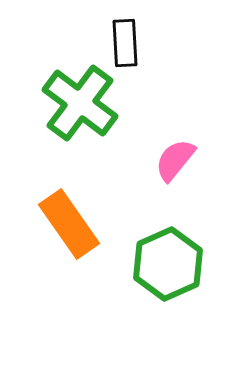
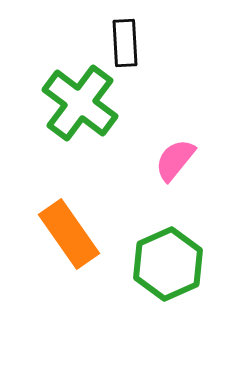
orange rectangle: moved 10 px down
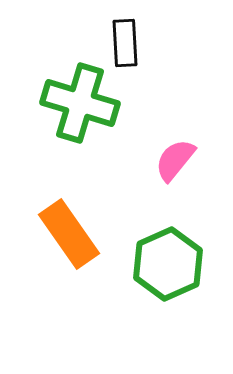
green cross: rotated 20 degrees counterclockwise
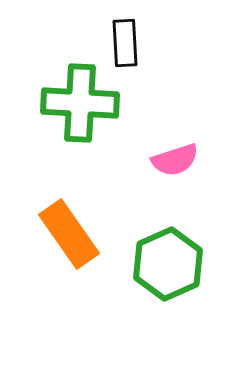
green cross: rotated 14 degrees counterclockwise
pink semicircle: rotated 147 degrees counterclockwise
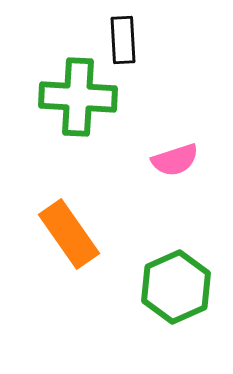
black rectangle: moved 2 px left, 3 px up
green cross: moved 2 px left, 6 px up
green hexagon: moved 8 px right, 23 px down
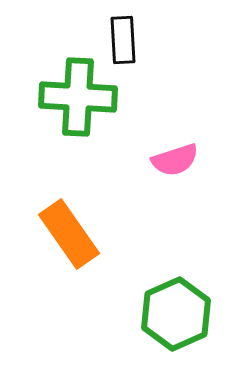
green hexagon: moved 27 px down
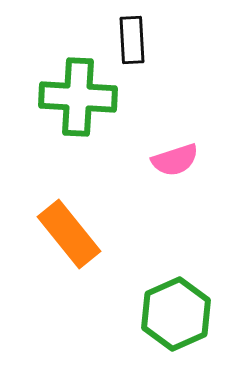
black rectangle: moved 9 px right
orange rectangle: rotated 4 degrees counterclockwise
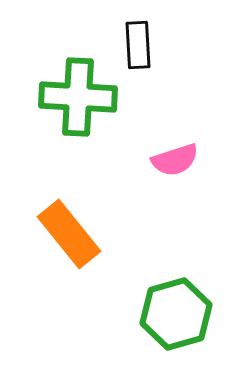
black rectangle: moved 6 px right, 5 px down
green hexagon: rotated 8 degrees clockwise
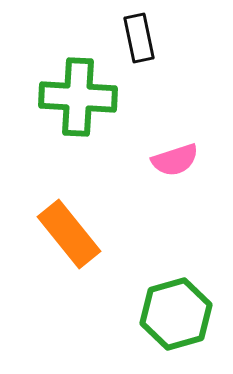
black rectangle: moved 1 px right, 7 px up; rotated 9 degrees counterclockwise
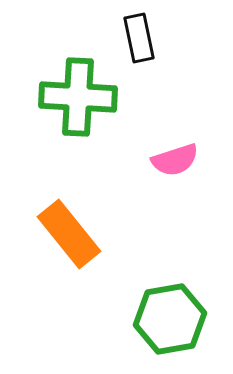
green hexagon: moved 6 px left, 5 px down; rotated 6 degrees clockwise
